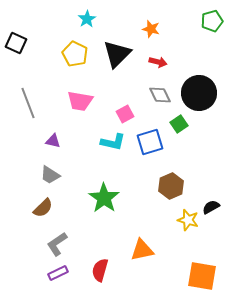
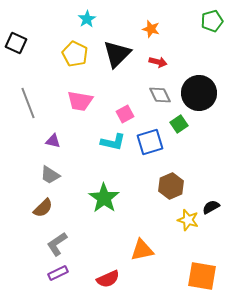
red semicircle: moved 8 px right, 9 px down; rotated 130 degrees counterclockwise
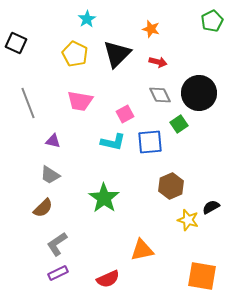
green pentagon: rotated 10 degrees counterclockwise
blue square: rotated 12 degrees clockwise
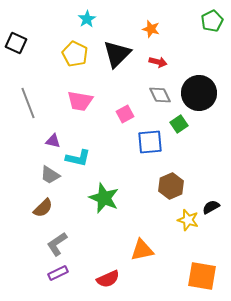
cyan L-shape: moved 35 px left, 16 px down
green star: rotated 12 degrees counterclockwise
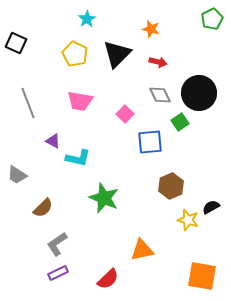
green pentagon: moved 2 px up
pink square: rotated 18 degrees counterclockwise
green square: moved 1 px right, 2 px up
purple triangle: rotated 14 degrees clockwise
gray trapezoid: moved 33 px left
red semicircle: rotated 20 degrees counterclockwise
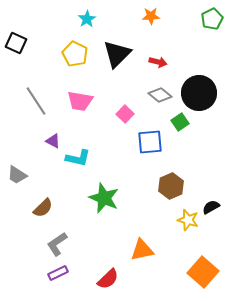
orange star: moved 13 px up; rotated 18 degrees counterclockwise
gray diamond: rotated 25 degrees counterclockwise
gray line: moved 8 px right, 2 px up; rotated 12 degrees counterclockwise
orange square: moved 1 px right, 4 px up; rotated 32 degrees clockwise
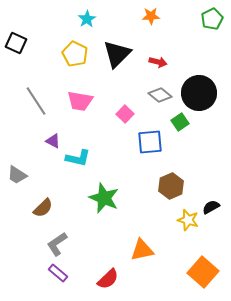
purple rectangle: rotated 66 degrees clockwise
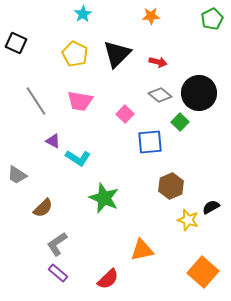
cyan star: moved 4 px left, 5 px up
green square: rotated 12 degrees counterclockwise
cyan L-shape: rotated 20 degrees clockwise
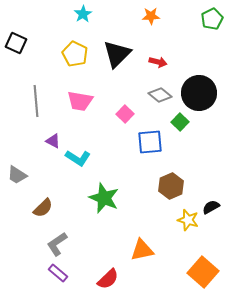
gray line: rotated 28 degrees clockwise
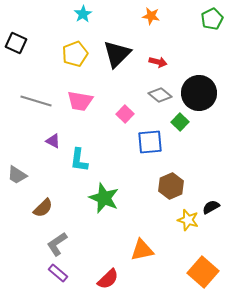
orange star: rotated 12 degrees clockwise
yellow pentagon: rotated 25 degrees clockwise
gray line: rotated 68 degrees counterclockwise
cyan L-shape: moved 1 px right, 2 px down; rotated 65 degrees clockwise
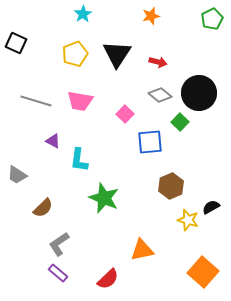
orange star: rotated 24 degrees counterclockwise
black triangle: rotated 12 degrees counterclockwise
gray L-shape: moved 2 px right
